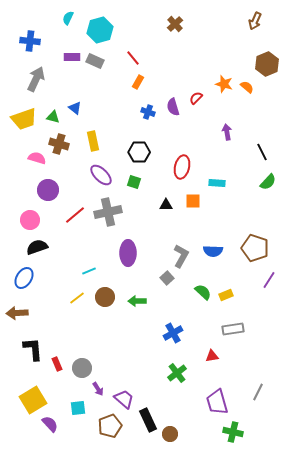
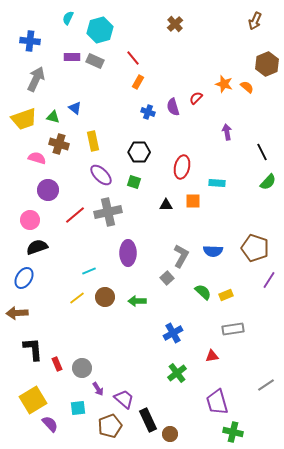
gray line at (258, 392): moved 8 px right, 7 px up; rotated 30 degrees clockwise
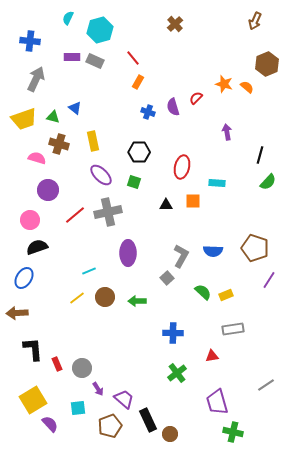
black line at (262, 152): moved 2 px left, 3 px down; rotated 42 degrees clockwise
blue cross at (173, 333): rotated 30 degrees clockwise
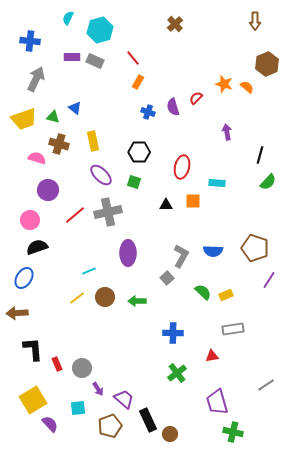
brown arrow at (255, 21): rotated 24 degrees counterclockwise
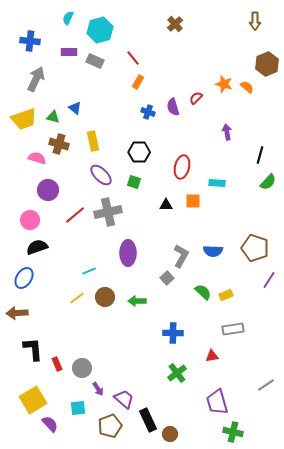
purple rectangle at (72, 57): moved 3 px left, 5 px up
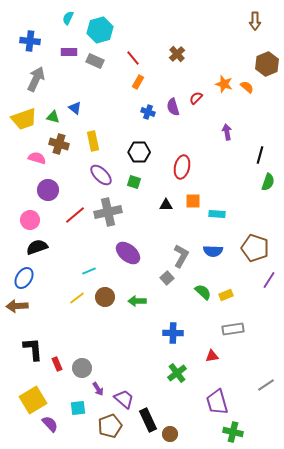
brown cross at (175, 24): moved 2 px right, 30 px down
green semicircle at (268, 182): rotated 24 degrees counterclockwise
cyan rectangle at (217, 183): moved 31 px down
purple ellipse at (128, 253): rotated 50 degrees counterclockwise
brown arrow at (17, 313): moved 7 px up
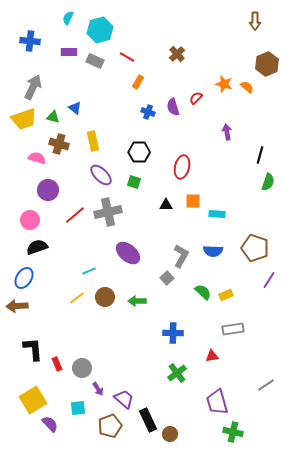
red line at (133, 58): moved 6 px left, 1 px up; rotated 21 degrees counterclockwise
gray arrow at (36, 79): moved 3 px left, 8 px down
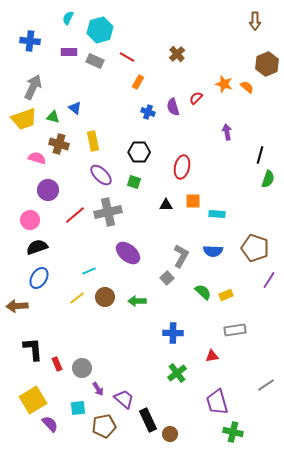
green semicircle at (268, 182): moved 3 px up
blue ellipse at (24, 278): moved 15 px right
gray rectangle at (233, 329): moved 2 px right, 1 px down
brown pentagon at (110, 426): moved 6 px left; rotated 10 degrees clockwise
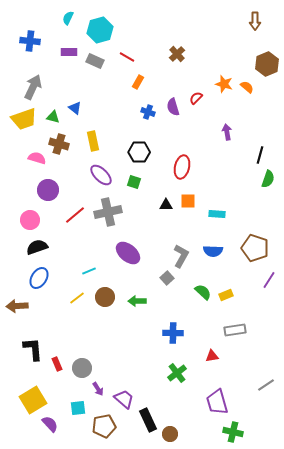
orange square at (193, 201): moved 5 px left
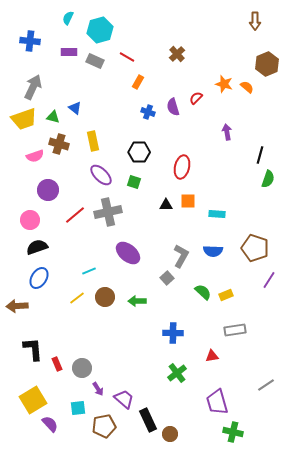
pink semicircle at (37, 158): moved 2 px left, 2 px up; rotated 144 degrees clockwise
